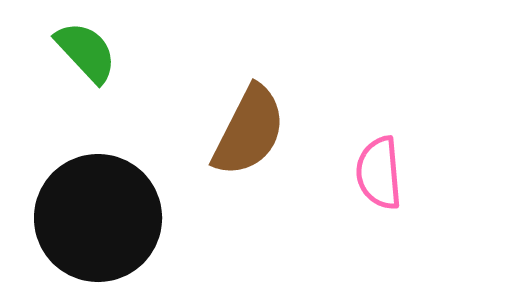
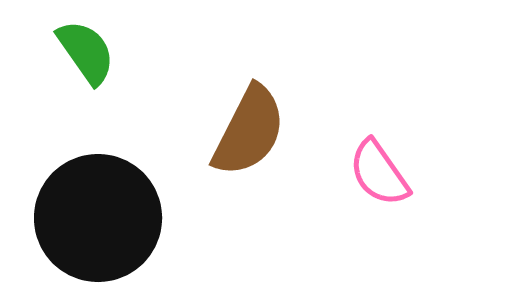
green semicircle: rotated 8 degrees clockwise
pink semicircle: rotated 30 degrees counterclockwise
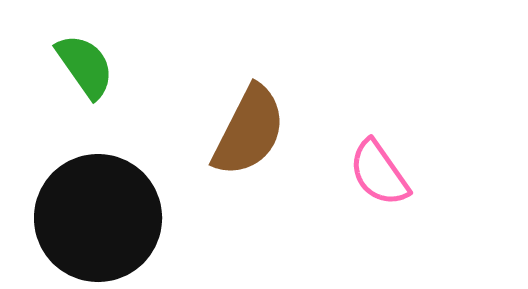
green semicircle: moved 1 px left, 14 px down
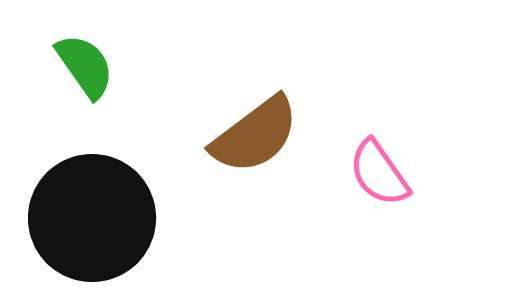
brown semicircle: moved 6 px right, 4 px down; rotated 26 degrees clockwise
black circle: moved 6 px left
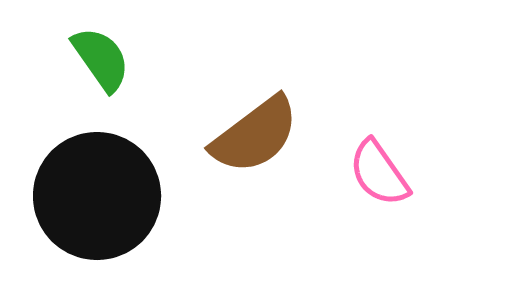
green semicircle: moved 16 px right, 7 px up
black circle: moved 5 px right, 22 px up
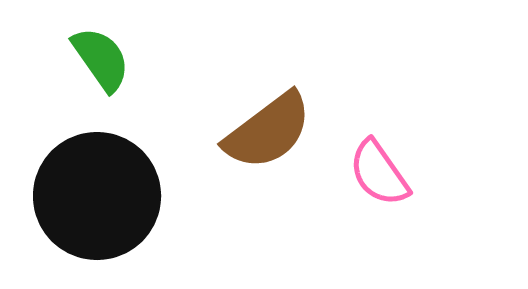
brown semicircle: moved 13 px right, 4 px up
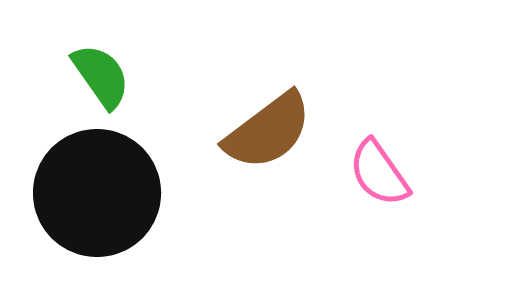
green semicircle: moved 17 px down
black circle: moved 3 px up
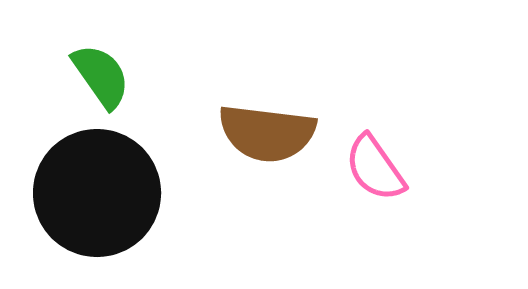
brown semicircle: moved 1 px left, 2 px down; rotated 44 degrees clockwise
pink semicircle: moved 4 px left, 5 px up
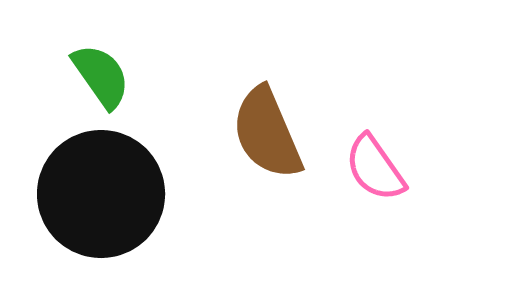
brown semicircle: rotated 60 degrees clockwise
black circle: moved 4 px right, 1 px down
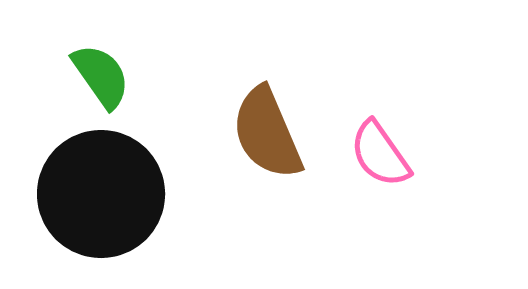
pink semicircle: moved 5 px right, 14 px up
